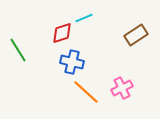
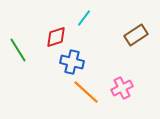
cyan line: rotated 30 degrees counterclockwise
red diamond: moved 6 px left, 4 px down
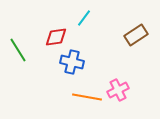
red diamond: rotated 10 degrees clockwise
pink cross: moved 4 px left, 2 px down
orange line: moved 1 px right, 5 px down; rotated 32 degrees counterclockwise
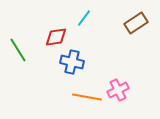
brown rectangle: moved 12 px up
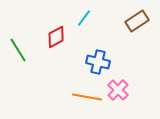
brown rectangle: moved 1 px right, 2 px up
red diamond: rotated 20 degrees counterclockwise
blue cross: moved 26 px right
pink cross: rotated 20 degrees counterclockwise
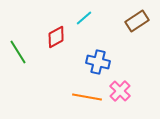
cyan line: rotated 12 degrees clockwise
green line: moved 2 px down
pink cross: moved 2 px right, 1 px down
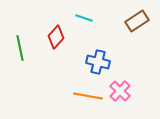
cyan line: rotated 60 degrees clockwise
red diamond: rotated 20 degrees counterclockwise
green line: moved 2 px right, 4 px up; rotated 20 degrees clockwise
orange line: moved 1 px right, 1 px up
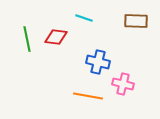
brown rectangle: moved 1 px left; rotated 35 degrees clockwise
red diamond: rotated 55 degrees clockwise
green line: moved 7 px right, 9 px up
pink cross: moved 3 px right, 7 px up; rotated 30 degrees counterclockwise
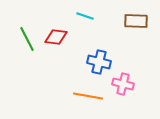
cyan line: moved 1 px right, 2 px up
green line: rotated 15 degrees counterclockwise
blue cross: moved 1 px right
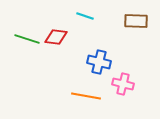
green line: rotated 45 degrees counterclockwise
orange line: moved 2 px left
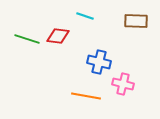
red diamond: moved 2 px right, 1 px up
